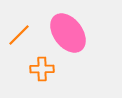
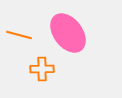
orange line: rotated 60 degrees clockwise
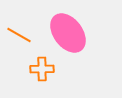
orange line: rotated 15 degrees clockwise
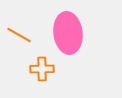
pink ellipse: rotated 30 degrees clockwise
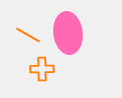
orange line: moved 9 px right
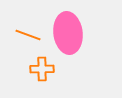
orange line: rotated 10 degrees counterclockwise
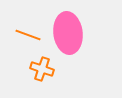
orange cross: rotated 20 degrees clockwise
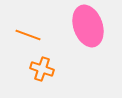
pink ellipse: moved 20 px right, 7 px up; rotated 12 degrees counterclockwise
